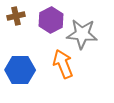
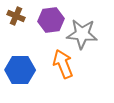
brown cross: rotated 36 degrees clockwise
purple hexagon: rotated 20 degrees clockwise
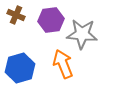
brown cross: moved 1 px up
blue hexagon: moved 2 px up; rotated 16 degrees counterclockwise
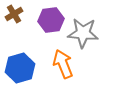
brown cross: moved 2 px left, 1 px up; rotated 36 degrees clockwise
gray star: moved 1 px right, 1 px up
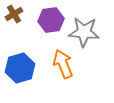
gray star: moved 1 px right, 1 px up
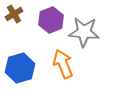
purple hexagon: rotated 15 degrees counterclockwise
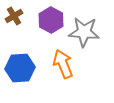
brown cross: moved 2 px down
purple hexagon: rotated 10 degrees counterclockwise
blue hexagon: rotated 12 degrees clockwise
